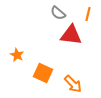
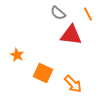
orange line: rotated 40 degrees counterclockwise
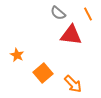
orange square: rotated 24 degrees clockwise
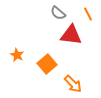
orange square: moved 4 px right, 9 px up
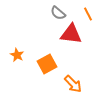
red triangle: moved 1 px up
orange square: rotated 12 degrees clockwise
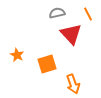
gray semicircle: moved 1 px left; rotated 126 degrees clockwise
red triangle: rotated 40 degrees clockwise
orange square: rotated 12 degrees clockwise
orange arrow: rotated 24 degrees clockwise
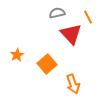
orange line: moved 3 px down
orange star: rotated 16 degrees clockwise
orange square: rotated 24 degrees counterclockwise
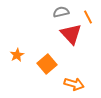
gray semicircle: moved 4 px right, 1 px up
orange arrow: moved 1 px right; rotated 54 degrees counterclockwise
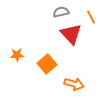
orange line: moved 3 px right
orange star: rotated 24 degrees clockwise
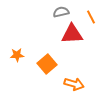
red triangle: moved 1 px right; rotated 50 degrees counterclockwise
